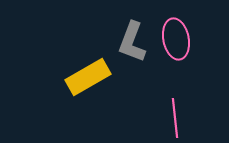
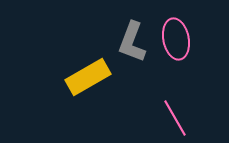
pink line: rotated 24 degrees counterclockwise
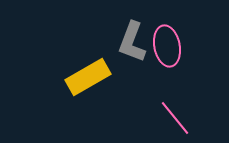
pink ellipse: moved 9 px left, 7 px down
pink line: rotated 9 degrees counterclockwise
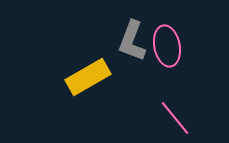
gray L-shape: moved 1 px up
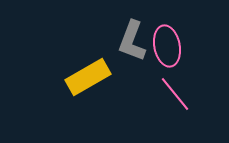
pink line: moved 24 px up
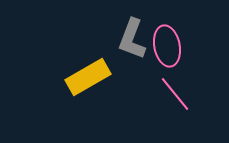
gray L-shape: moved 2 px up
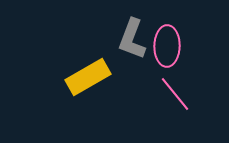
pink ellipse: rotated 12 degrees clockwise
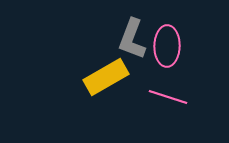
yellow rectangle: moved 18 px right
pink line: moved 7 px left, 3 px down; rotated 33 degrees counterclockwise
